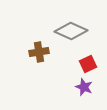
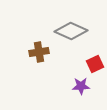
red square: moved 7 px right
purple star: moved 3 px left, 1 px up; rotated 24 degrees counterclockwise
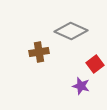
red square: rotated 12 degrees counterclockwise
purple star: rotated 18 degrees clockwise
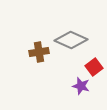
gray diamond: moved 9 px down
red square: moved 1 px left, 3 px down
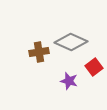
gray diamond: moved 2 px down
purple star: moved 12 px left, 5 px up
